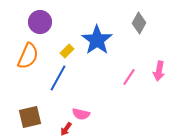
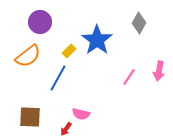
yellow rectangle: moved 2 px right
orange semicircle: rotated 28 degrees clockwise
brown square: rotated 15 degrees clockwise
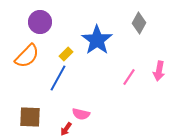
yellow rectangle: moved 3 px left, 3 px down
orange semicircle: moved 1 px left; rotated 8 degrees counterclockwise
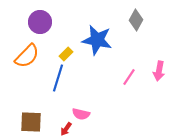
gray diamond: moved 3 px left, 3 px up
blue star: rotated 24 degrees counterclockwise
blue line: rotated 12 degrees counterclockwise
brown square: moved 1 px right, 5 px down
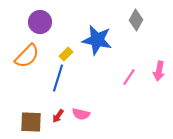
red arrow: moved 8 px left, 13 px up
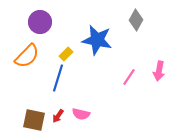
brown square: moved 3 px right, 2 px up; rotated 10 degrees clockwise
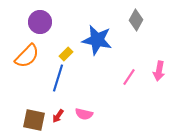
pink semicircle: moved 3 px right
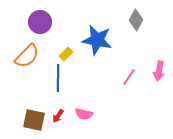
blue line: rotated 16 degrees counterclockwise
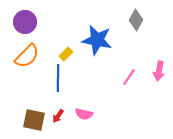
purple circle: moved 15 px left
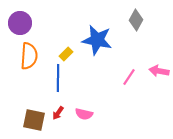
purple circle: moved 5 px left, 1 px down
orange semicircle: moved 2 px right; rotated 40 degrees counterclockwise
pink arrow: rotated 90 degrees clockwise
red arrow: moved 3 px up
